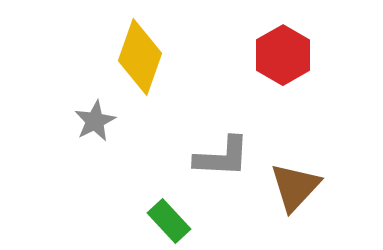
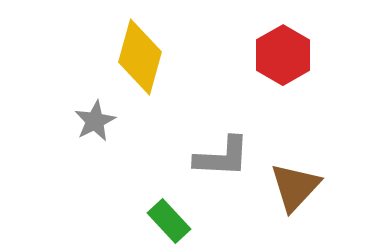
yellow diamond: rotated 4 degrees counterclockwise
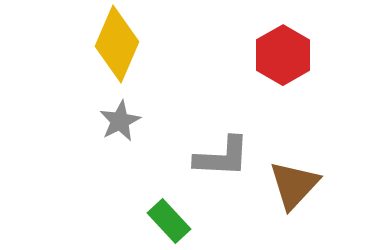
yellow diamond: moved 23 px left, 13 px up; rotated 8 degrees clockwise
gray star: moved 25 px right
brown triangle: moved 1 px left, 2 px up
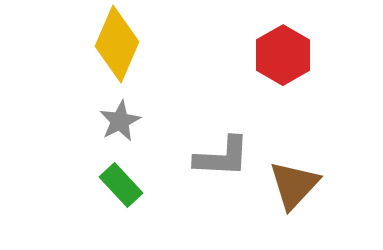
green rectangle: moved 48 px left, 36 px up
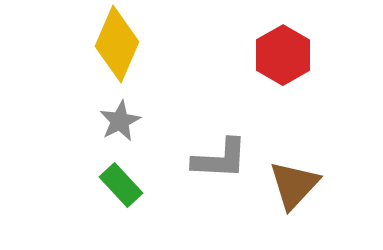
gray L-shape: moved 2 px left, 2 px down
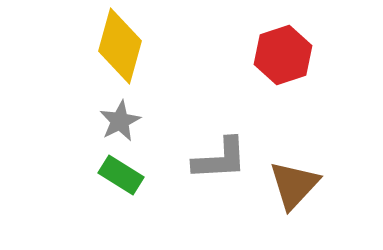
yellow diamond: moved 3 px right, 2 px down; rotated 8 degrees counterclockwise
red hexagon: rotated 12 degrees clockwise
gray L-shape: rotated 6 degrees counterclockwise
green rectangle: moved 10 px up; rotated 15 degrees counterclockwise
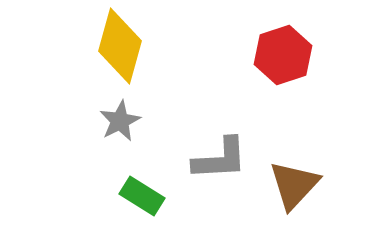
green rectangle: moved 21 px right, 21 px down
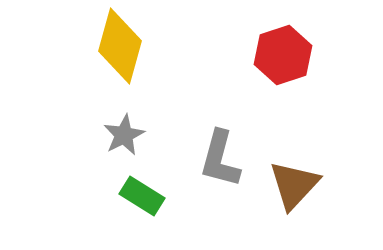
gray star: moved 4 px right, 14 px down
gray L-shape: rotated 108 degrees clockwise
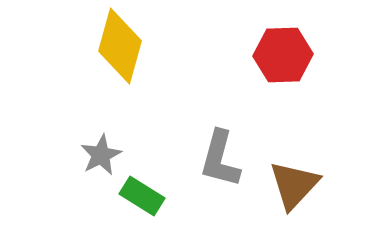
red hexagon: rotated 16 degrees clockwise
gray star: moved 23 px left, 20 px down
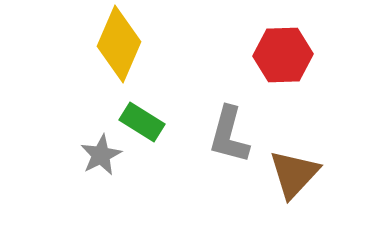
yellow diamond: moved 1 px left, 2 px up; rotated 8 degrees clockwise
gray L-shape: moved 9 px right, 24 px up
brown triangle: moved 11 px up
green rectangle: moved 74 px up
